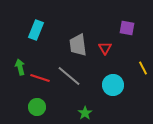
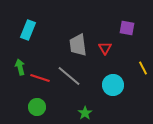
cyan rectangle: moved 8 px left
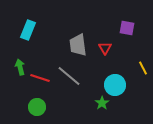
cyan circle: moved 2 px right
green star: moved 17 px right, 10 px up
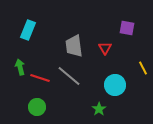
gray trapezoid: moved 4 px left, 1 px down
green star: moved 3 px left, 6 px down
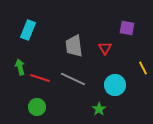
gray line: moved 4 px right, 3 px down; rotated 15 degrees counterclockwise
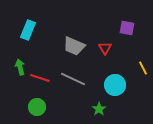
gray trapezoid: rotated 60 degrees counterclockwise
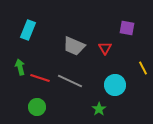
gray line: moved 3 px left, 2 px down
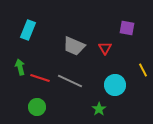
yellow line: moved 2 px down
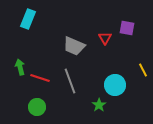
cyan rectangle: moved 11 px up
red triangle: moved 10 px up
gray line: rotated 45 degrees clockwise
green star: moved 4 px up
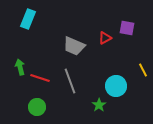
red triangle: rotated 32 degrees clockwise
cyan circle: moved 1 px right, 1 px down
